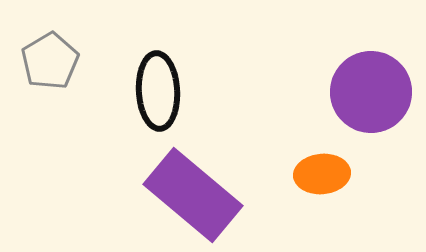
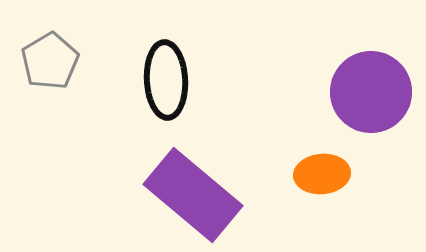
black ellipse: moved 8 px right, 11 px up
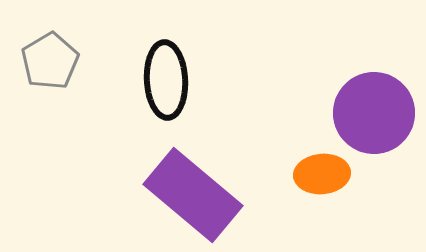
purple circle: moved 3 px right, 21 px down
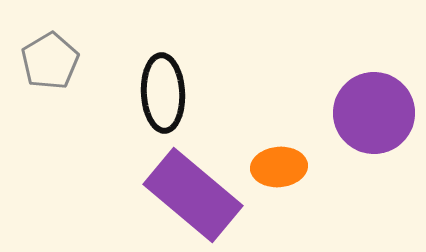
black ellipse: moved 3 px left, 13 px down
orange ellipse: moved 43 px left, 7 px up
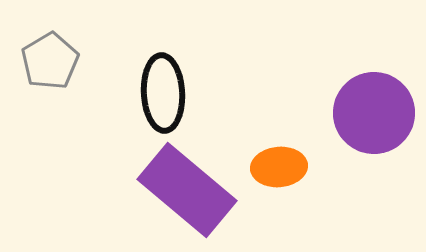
purple rectangle: moved 6 px left, 5 px up
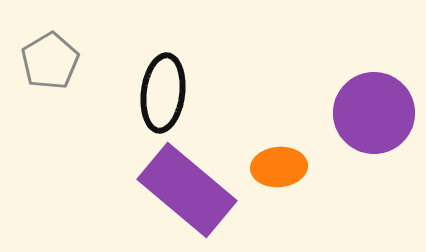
black ellipse: rotated 10 degrees clockwise
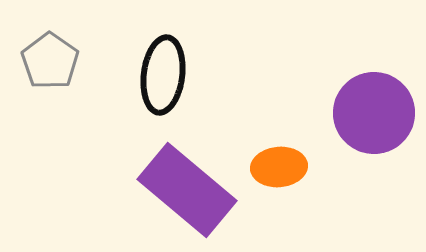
gray pentagon: rotated 6 degrees counterclockwise
black ellipse: moved 18 px up
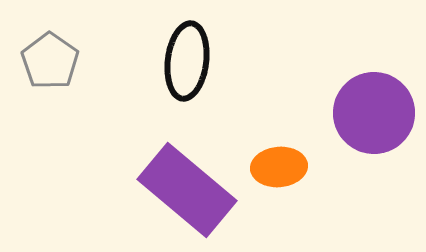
black ellipse: moved 24 px right, 14 px up
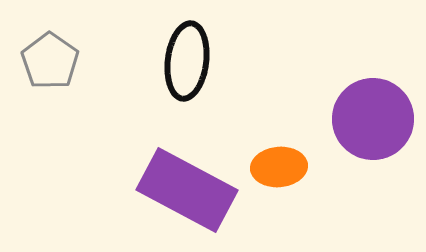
purple circle: moved 1 px left, 6 px down
purple rectangle: rotated 12 degrees counterclockwise
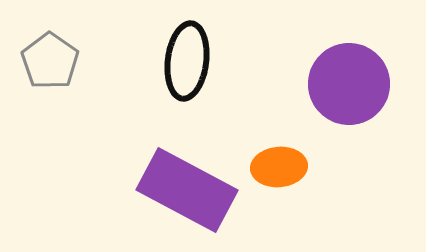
purple circle: moved 24 px left, 35 px up
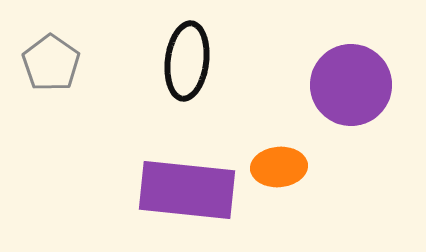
gray pentagon: moved 1 px right, 2 px down
purple circle: moved 2 px right, 1 px down
purple rectangle: rotated 22 degrees counterclockwise
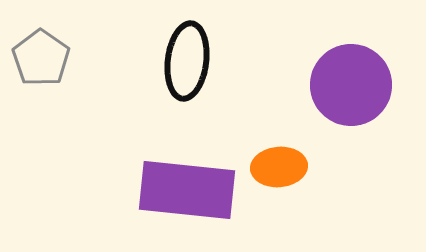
gray pentagon: moved 10 px left, 5 px up
